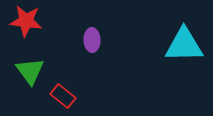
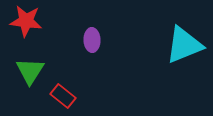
cyan triangle: rotated 21 degrees counterclockwise
green triangle: rotated 8 degrees clockwise
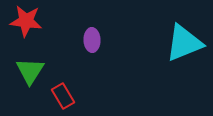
cyan triangle: moved 2 px up
red rectangle: rotated 20 degrees clockwise
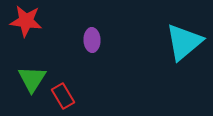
cyan triangle: moved 1 px up; rotated 18 degrees counterclockwise
green triangle: moved 2 px right, 8 px down
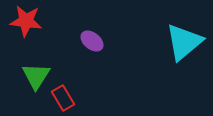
purple ellipse: moved 1 px down; rotated 50 degrees counterclockwise
green triangle: moved 4 px right, 3 px up
red rectangle: moved 2 px down
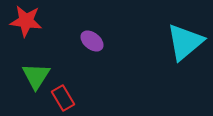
cyan triangle: moved 1 px right
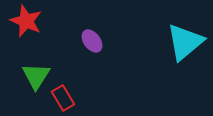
red star: rotated 16 degrees clockwise
purple ellipse: rotated 15 degrees clockwise
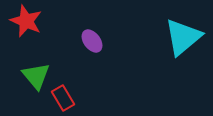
cyan triangle: moved 2 px left, 5 px up
green triangle: rotated 12 degrees counterclockwise
